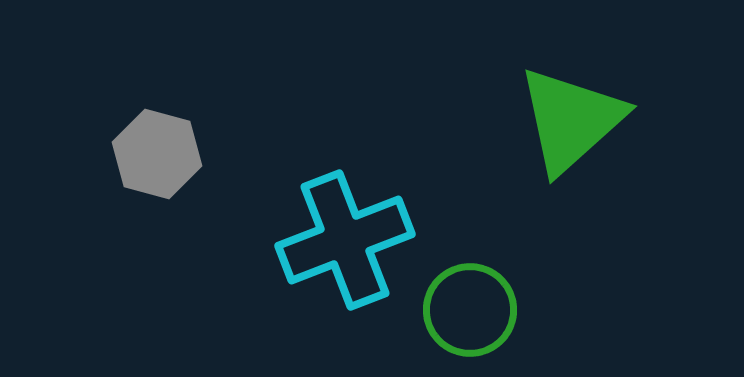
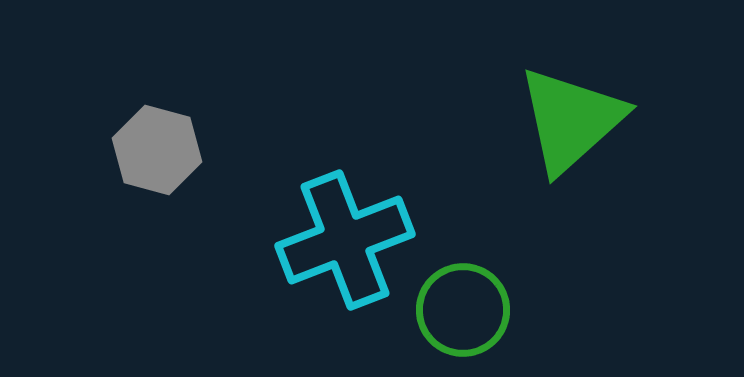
gray hexagon: moved 4 px up
green circle: moved 7 px left
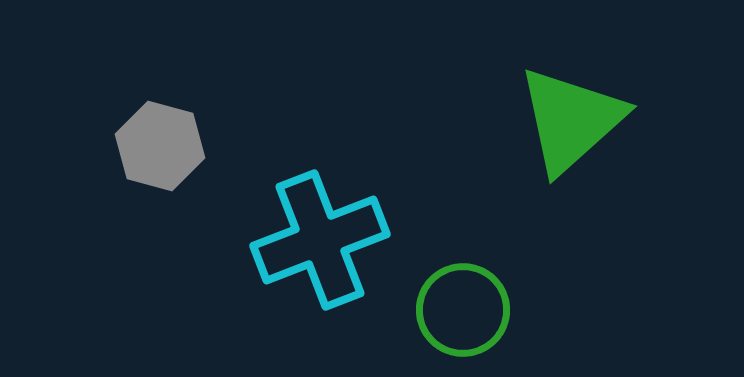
gray hexagon: moved 3 px right, 4 px up
cyan cross: moved 25 px left
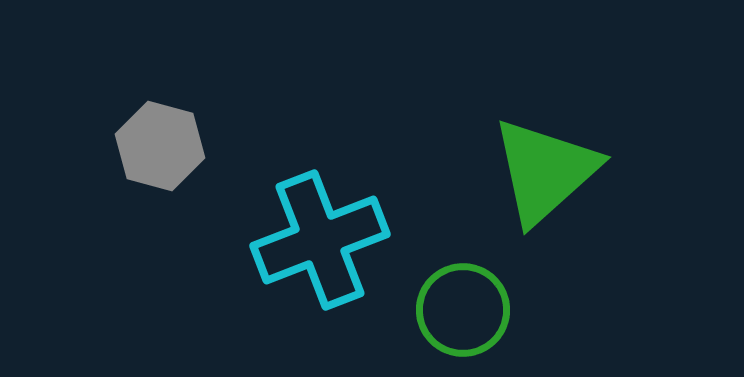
green triangle: moved 26 px left, 51 px down
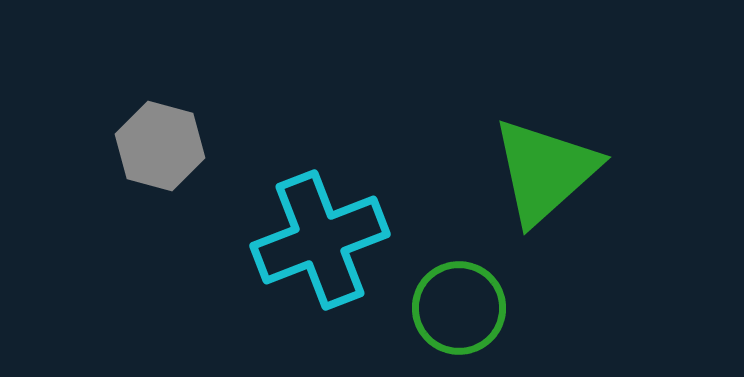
green circle: moved 4 px left, 2 px up
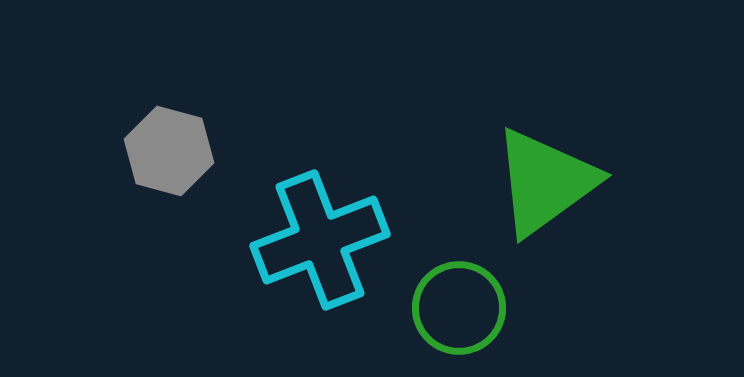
gray hexagon: moved 9 px right, 5 px down
green triangle: moved 11 px down; rotated 6 degrees clockwise
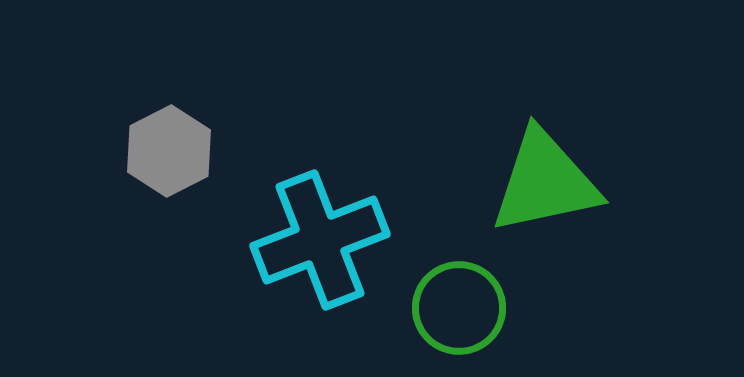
gray hexagon: rotated 18 degrees clockwise
green triangle: rotated 24 degrees clockwise
